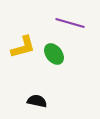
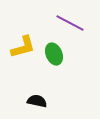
purple line: rotated 12 degrees clockwise
green ellipse: rotated 15 degrees clockwise
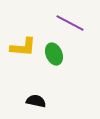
yellow L-shape: rotated 20 degrees clockwise
black semicircle: moved 1 px left
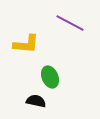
yellow L-shape: moved 3 px right, 3 px up
green ellipse: moved 4 px left, 23 px down
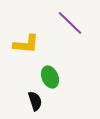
purple line: rotated 16 degrees clockwise
black semicircle: moved 1 px left; rotated 60 degrees clockwise
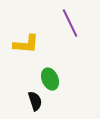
purple line: rotated 20 degrees clockwise
green ellipse: moved 2 px down
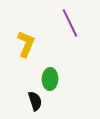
yellow L-shape: rotated 72 degrees counterclockwise
green ellipse: rotated 25 degrees clockwise
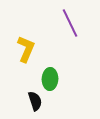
yellow L-shape: moved 5 px down
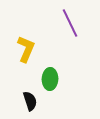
black semicircle: moved 5 px left
